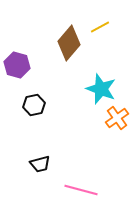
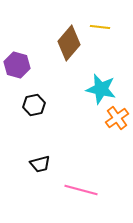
yellow line: rotated 36 degrees clockwise
cyan star: rotated 8 degrees counterclockwise
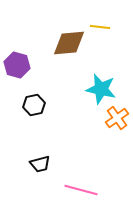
brown diamond: rotated 44 degrees clockwise
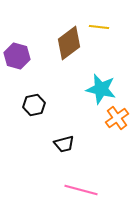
yellow line: moved 1 px left
brown diamond: rotated 32 degrees counterclockwise
purple hexagon: moved 9 px up
black trapezoid: moved 24 px right, 20 px up
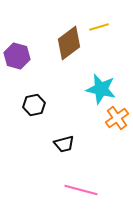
yellow line: rotated 24 degrees counterclockwise
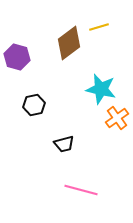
purple hexagon: moved 1 px down
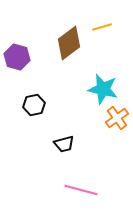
yellow line: moved 3 px right
cyan star: moved 2 px right
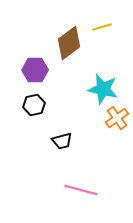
purple hexagon: moved 18 px right, 13 px down; rotated 15 degrees counterclockwise
black trapezoid: moved 2 px left, 3 px up
